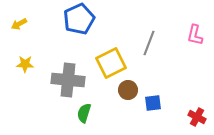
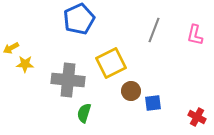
yellow arrow: moved 8 px left, 24 px down
gray line: moved 5 px right, 13 px up
brown circle: moved 3 px right, 1 px down
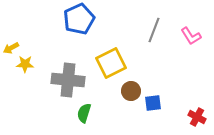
pink L-shape: moved 4 px left, 1 px down; rotated 45 degrees counterclockwise
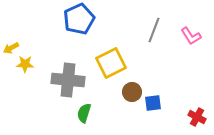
brown circle: moved 1 px right, 1 px down
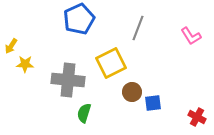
gray line: moved 16 px left, 2 px up
yellow arrow: moved 2 px up; rotated 28 degrees counterclockwise
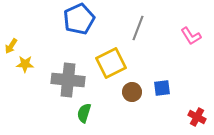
blue square: moved 9 px right, 15 px up
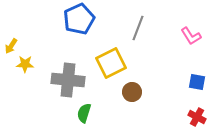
blue square: moved 35 px right, 6 px up; rotated 18 degrees clockwise
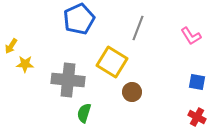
yellow square: moved 1 px right, 1 px up; rotated 32 degrees counterclockwise
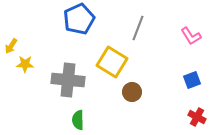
blue square: moved 5 px left, 2 px up; rotated 30 degrees counterclockwise
green semicircle: moved 6 px left, 7 px down; rotated 18 degrees counterclockwise
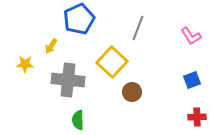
yellow arrow: moved 40 px right
yellow square: rotated 12 degrees clockwise
red cross: rotated 30 degrees counterclockwise
